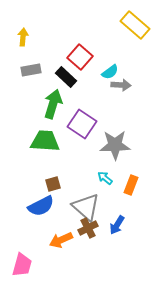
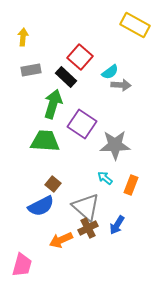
yellow rectangle: rotated 12 degrees counterclockwise
brown square: rotated 35 degrees counterclockwise
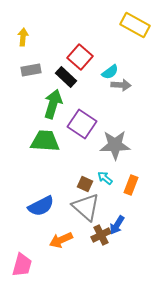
brown square: moved 32 px right; rotated 14 degrees counterclockwise
brown cross: moved 13 px right, 7 px down
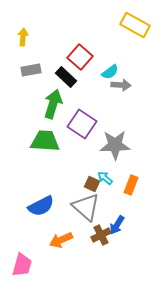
brown square: moved 7 px right
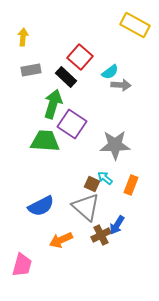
purple square: moved 10 px left
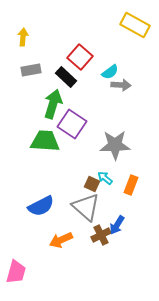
pink trapezoid: moved 6 px left, 7 px down
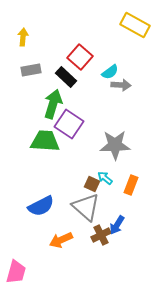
purple square: moved 3 px left
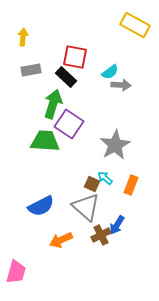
red square: moved 5 px left; rotated 30 degrees counterclockwise
gray star: rotated 28 degrees counterclockwise
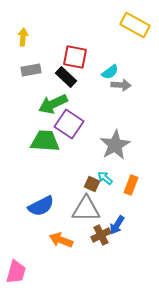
green arrow: rotated 132 degrees counterclockwise
gray triangle: moved 2 px down; rotated 40 degrees counterclockwise
orange arrow: rotated 45 degrees clockwise
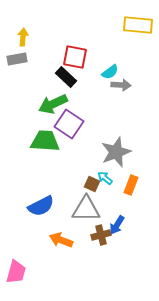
yellow rectangle: moved 3 px right; rotated 24 degrees counterclockwise
gray rectangle: moved 14 px left, 11 px up
gray star: moved 1 px right, 7 px down; rotated 8 degrees clockwise
brown cross: rotated 12 degrees clockwise
